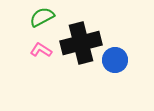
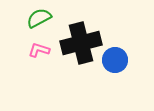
green semicircle: moved 3 px left, 1 px down
pink L-shape: moved 2 px left; rotated 15 degrees counterclockwise
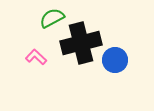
green semicircle: moved 13 px right
pink L-shape: moved 3 px left, 7 px down; rotated 25 degrees clockwise
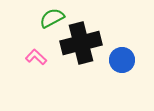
blue circle: moved 7 px right
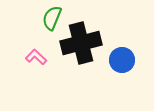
green semicircle: rotated 40 degrees counterclockwise
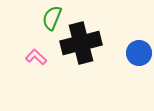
blue circle: moved 17 px right, 7 px up
